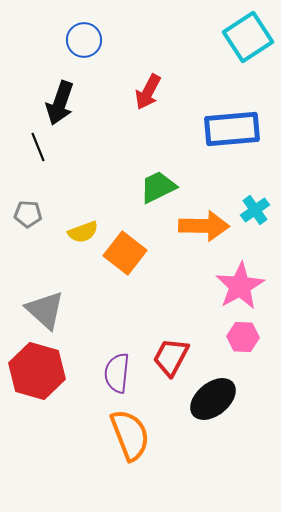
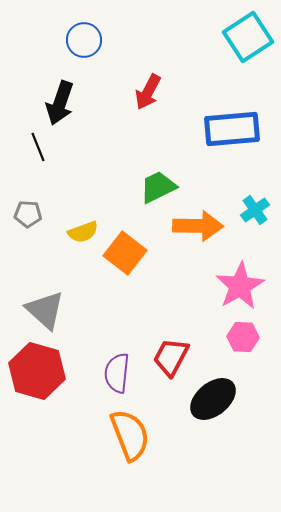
orange arrow: moved 6 px left
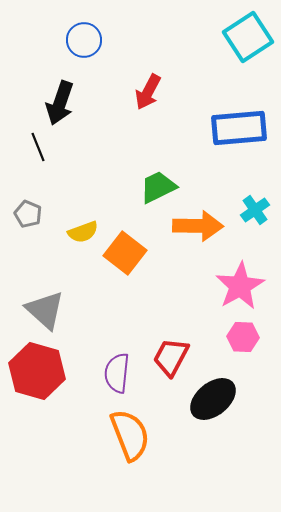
blue rectangle: moved 7 px right, 1 px up
gray pentagon: rotated 20 degrees clockwise
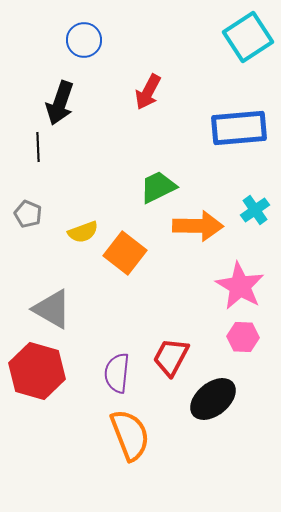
black line: rotated 20 degrees clockwise
pink star: rotated 12 degrees counterclockwise
gray triangle: moved 7 px right, 1 px up; rotated 12 degrees counterclockwise
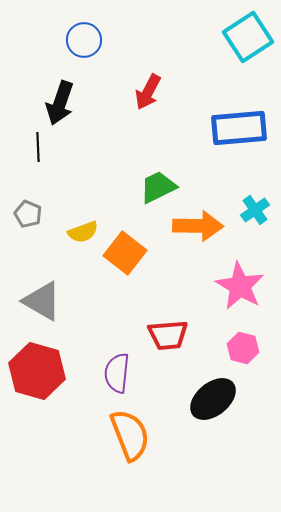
gray triangle: moved 10 px left, 8 px up
pink hexagon: moved 11 px down; rotated 12 degrees clockwise
red trapezoid: moved 3 px left, 22 px up; rotated 123 degrees counterclockwise
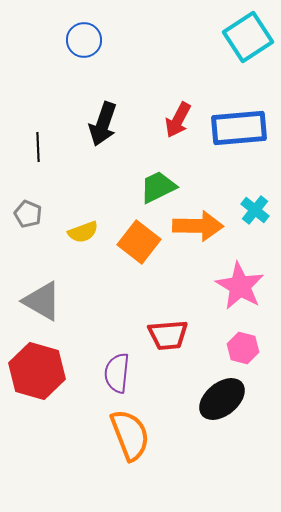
red arrow: moved 30 px right, 28 px down
black arrow: moved 43 px right, 21 px down
cyan cross: rotated 16 degrees counterclockwise
orange square: moved 14 px right, 11 px up
black ellipse: moved 9 px right
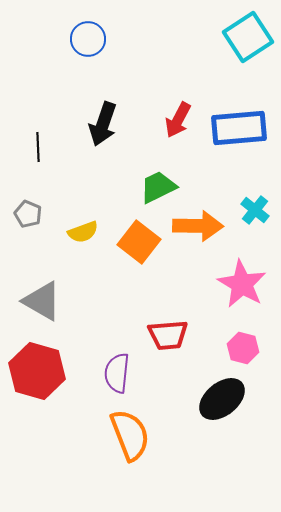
blue circle: moved 4 px right, 1 px up
pink star: moved 2 px right, 2 px up
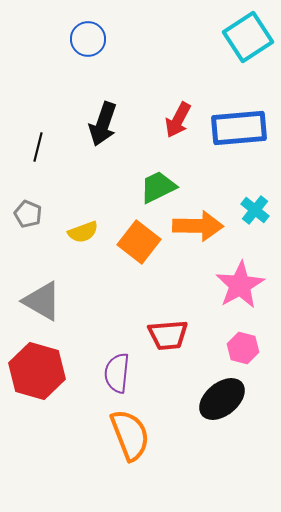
black line: rotated 16 degrees clockwise
pink star: moved 2 px left, 1 px down; rotated 12 degrees clockwise
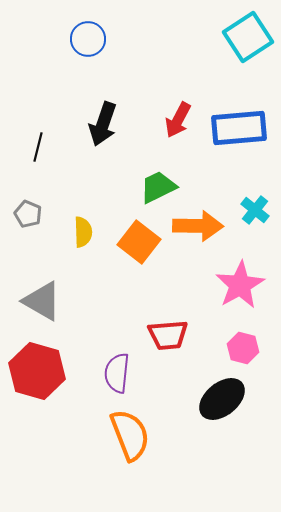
yellow semicircle: rotated 72 degrees counterclockwise
